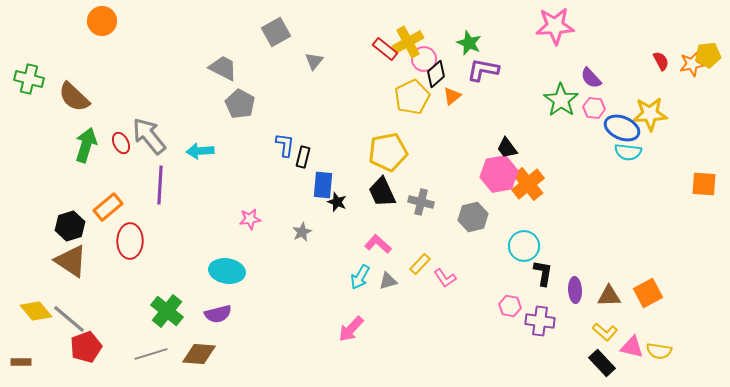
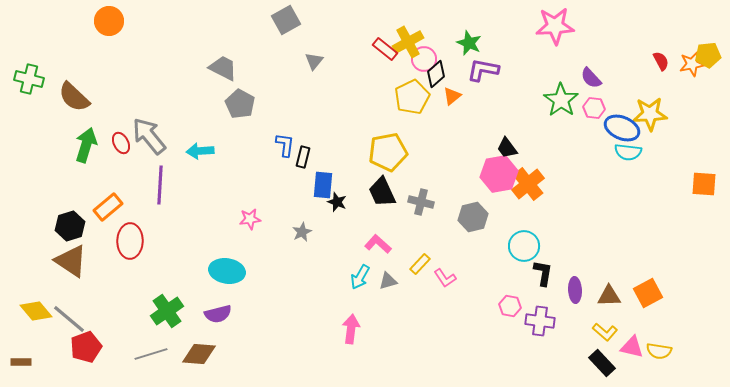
orange circle at (102, 21): moved 7 px right
gray square at (276, 32): moved 10 px right, 12 px up
green cross at (167, 311): rotated 16 degrees clockwise
pink arrow at (351, 329): rotated 144 degrees clockwise
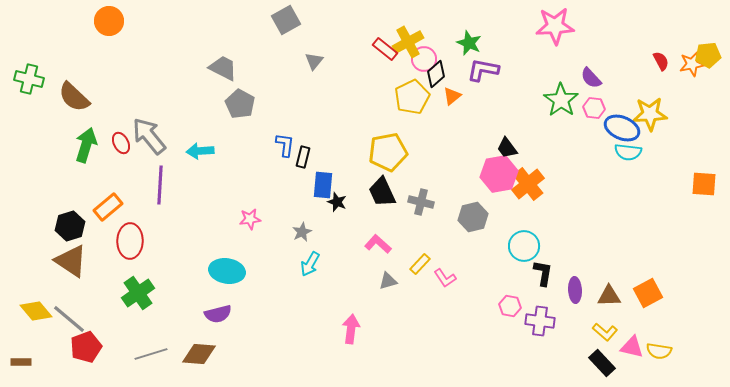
cyan arrow at (360, 277): moved 50 px left, 13 px up
green cross at (167, 311): moved 29 px left, 18 px up
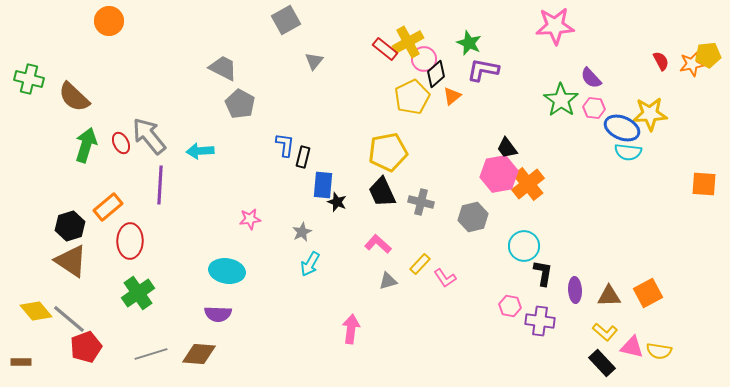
purple semicircle at (218, 314): rotated 16 degrees clockwise
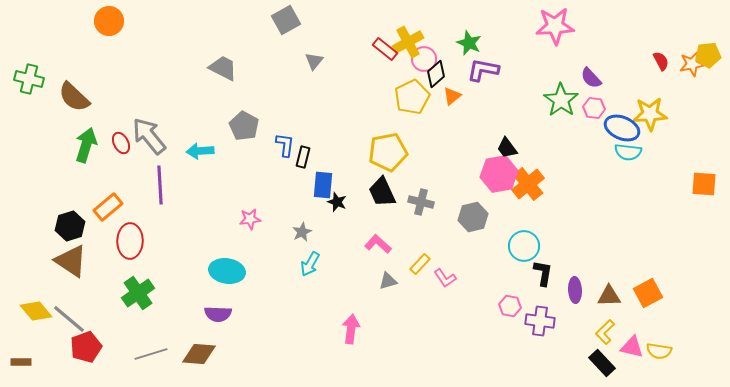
gray pentagon at (240, 104): moved 4 px right, 22 px down
purple line at (160, 185): rotated 6 degrees counterclockwise
yellow L-shape at (605, 332): rotated 95 degrees clockwise
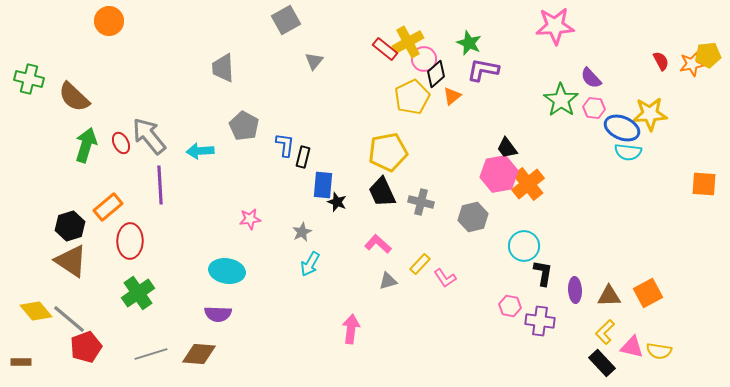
gray trapezoid at (223, 68): rotated 120 degrees counterclockwise
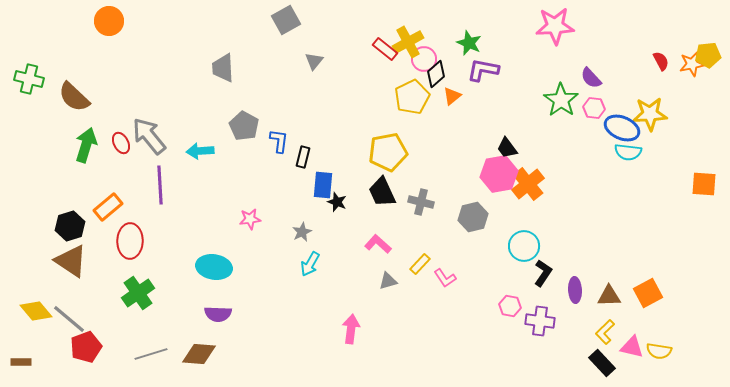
blue L-shape at (285, 145): moved 6 px left, 4 px up
cyan ellipse at (227, 271): moved 13 px left, 4 px up
black L-shape at (543, 273): rotated 24 degrees clockwise
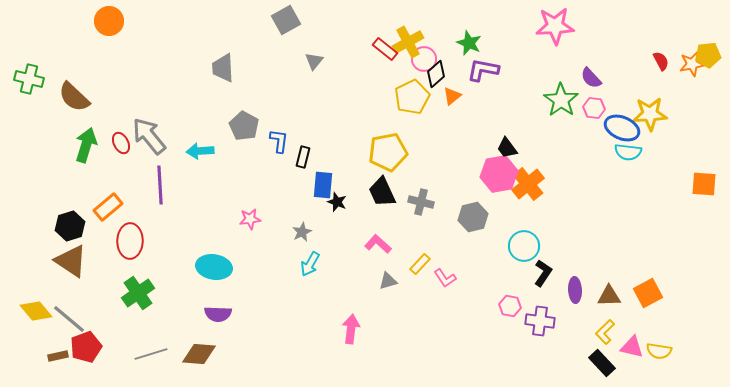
brown rectangle at (21, 362): moved 37 px right, 6 px up; rotated 12 degrees counterclockwise
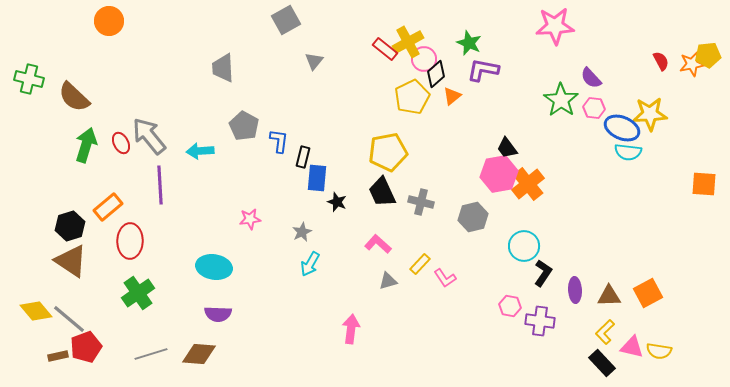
blue rectangle at (323, 185): moved 6 px left, 7 px up
